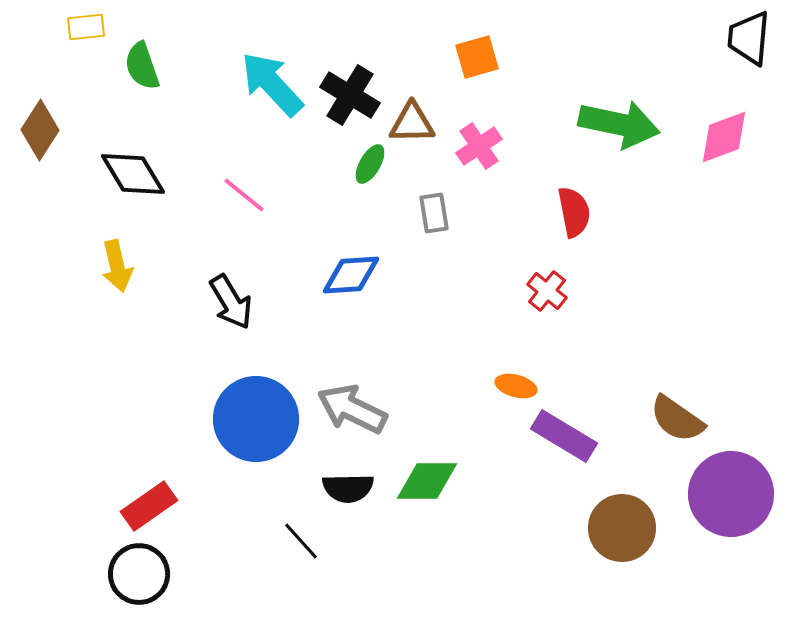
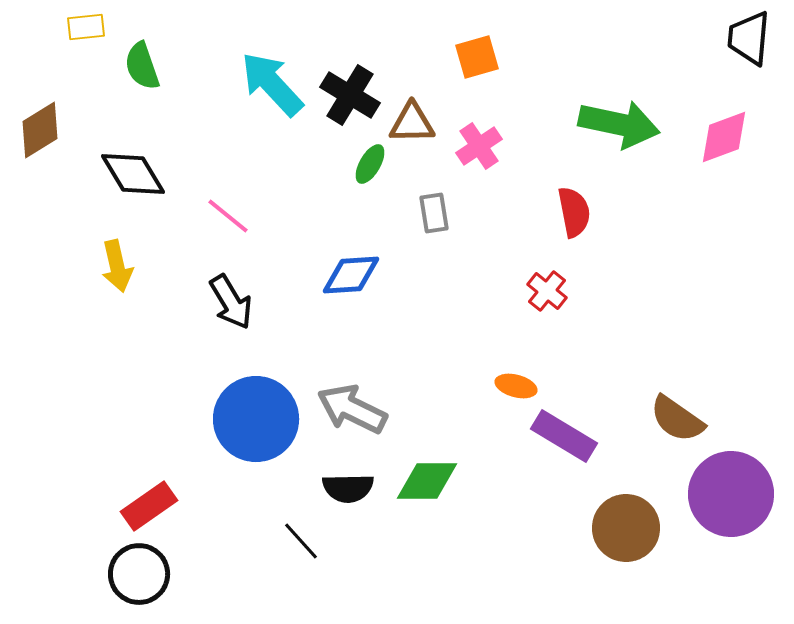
brown diamond: rotated 26 degrees clockwise
pink line: moved 16 px left, 21 px down
brown circle: moved 4 px right
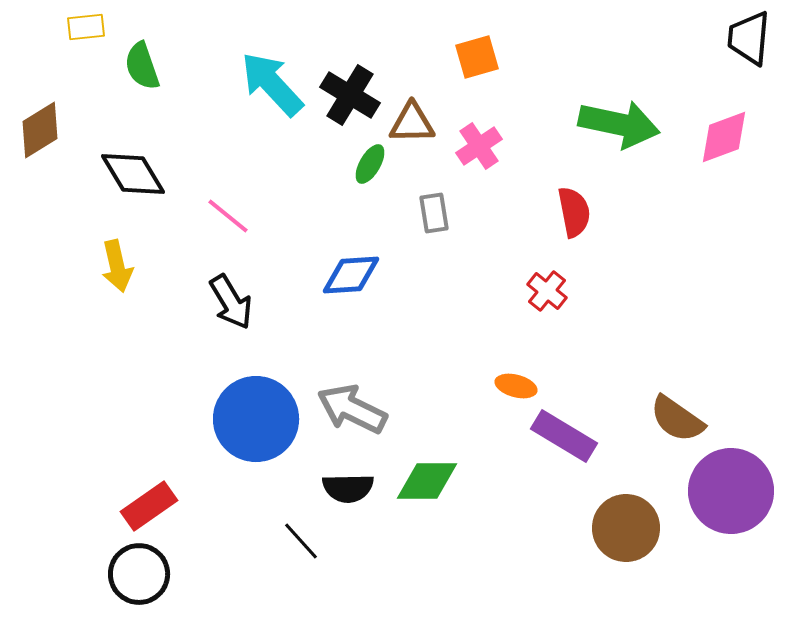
purple circle: moved 3 px up
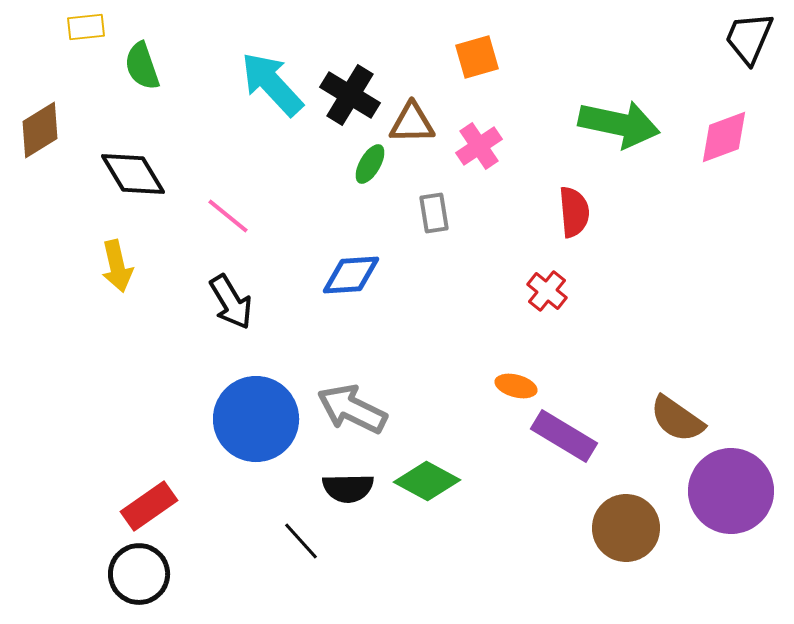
black trapezoid: rotated 18 degrees clockwise
red semicircle: rotated 6 degrees clockwise
green diamond: rotated 28 degrees clockwise
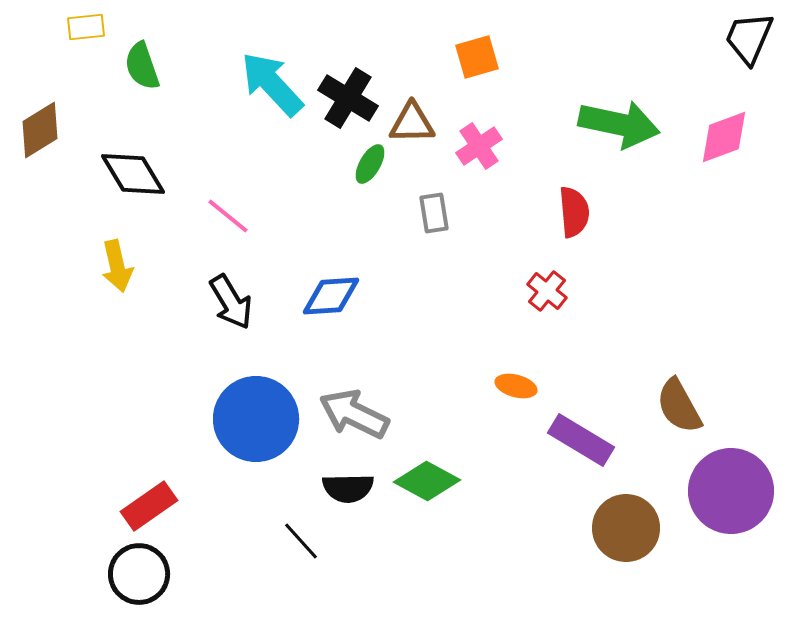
black cross: moved 2 px left, 3 px down
blue diamond: moved 20 px left, 21 px down
gray arrow: moved 2 px right, 5 px down
brown semicircle: moved 2 px right, 13 px up; rotated 26 degrees clockwise
purple rectangle: moved 17 px right, 4 px down
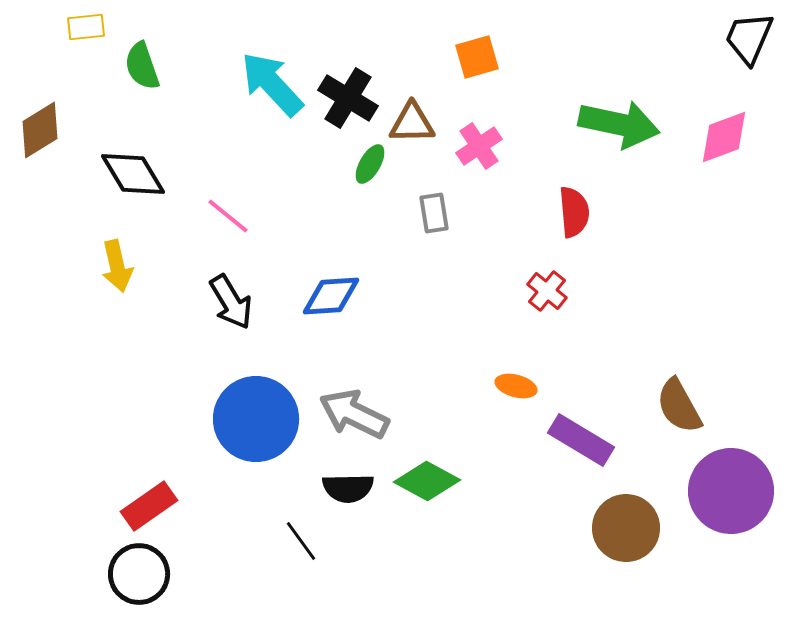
black line: rotated 6 degrees clockwise
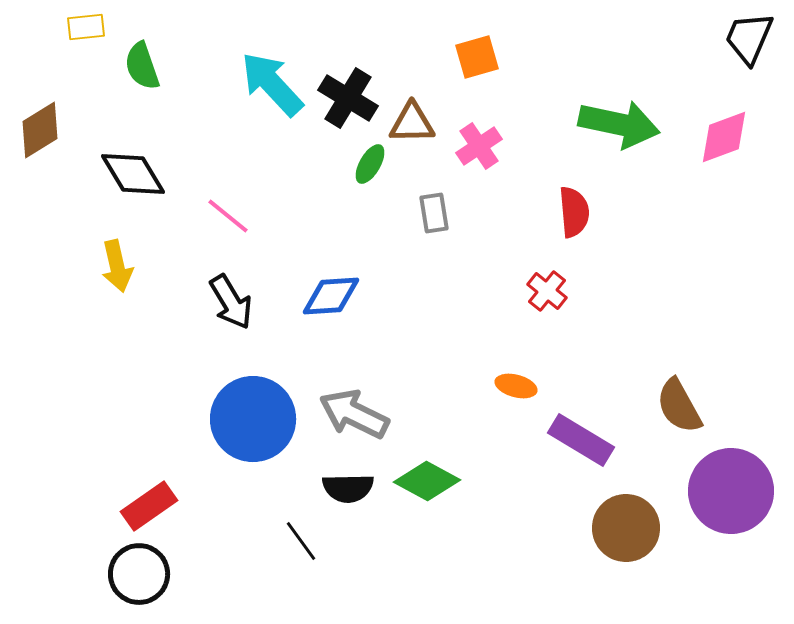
blue circle: moved 3 px left
